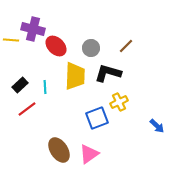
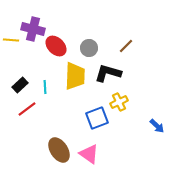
gray circle: moved 2 px left
pink triangle: rotated 50 degrees counterclockwise
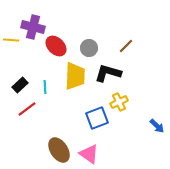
purple cross: moved 2 px up
